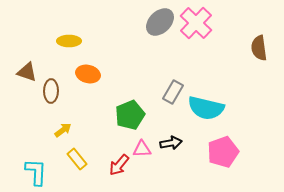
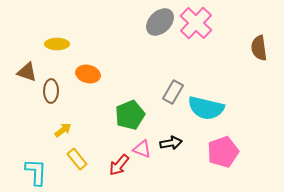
yellow ellipse: moved 12 px left, 3 px down
pink triangle: rotated 24 degrees clockwise
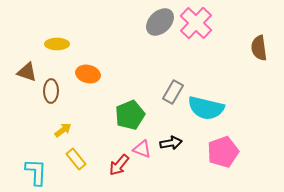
yellow rectangle: moved 1 px left
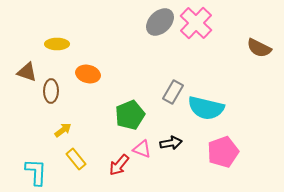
brown semicircle: rotated 55 degrees counterclockwise
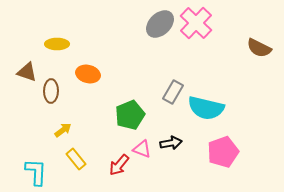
gray ellipse: moved 2 px down
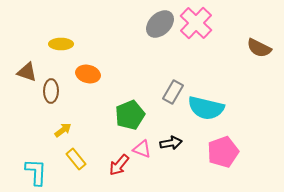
yellow ellipse: moved 4 px right
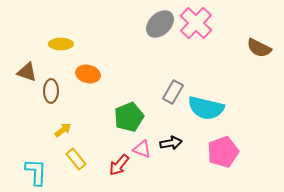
green pentagon: moved 1 px left, 2 px down
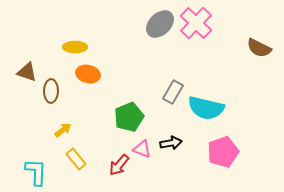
yellow ellipse: moved 14 px right, 3 px down
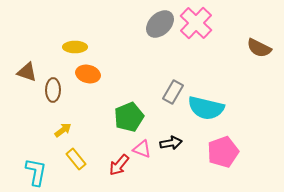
brown ellipse: moved 2 px right, 1 px up
cyan L-shape: rotated 8 degrees clockwise
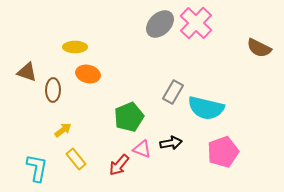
cyan L-shape: moved 1 px right, 4 px up
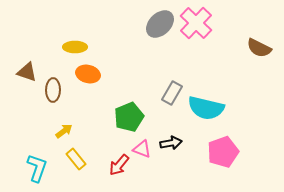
gray rectangle: moved 1 px left, 1 px down
yellow arrow: moved 1 px right, 1 px down
cyan L-shape: rotated 8 degrees clockwise
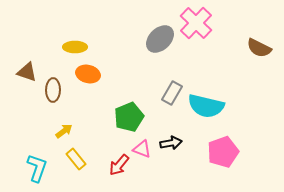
gray ellipse: moved 15 px down
cyan semicircle: moved 2 px up
